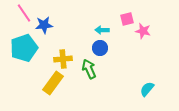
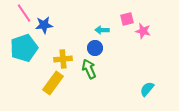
blue circle: moved 5 px left
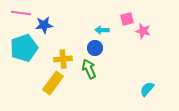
pink line: moved 3 px left; rotated 48 degrees counterclockwise
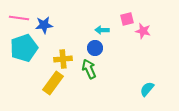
pink line: moved 2 px left, 5 px down
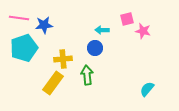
green arrow: moved 2 px left, 6 px down; rotated 18 degrees clockwise
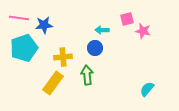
yellow cross: moved 2 px up
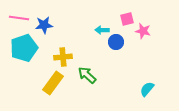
blue circle: moved 21 px right, 6 px up
green arrow: rotated 42 degrees counterclockwise
